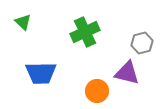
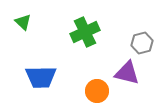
blue trapezoid: moved 4 px down
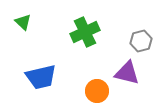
gray hexagon: moved 1 px left, 2 px up
blue trapezoid: rotated 12 degrees counterclockwise
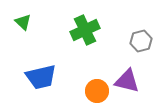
green cross: moved 2 px up
purple triangle: moved 8 px down
